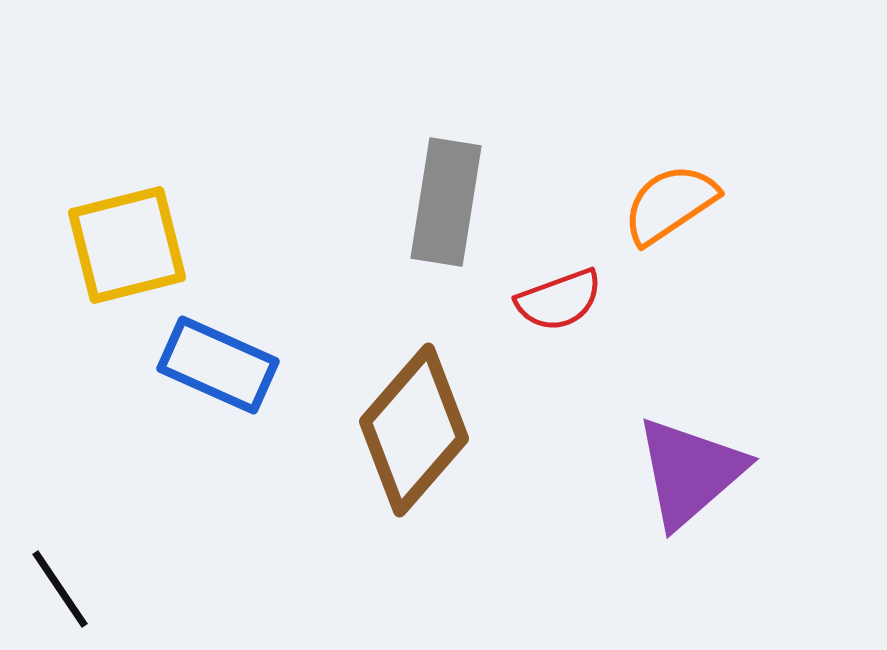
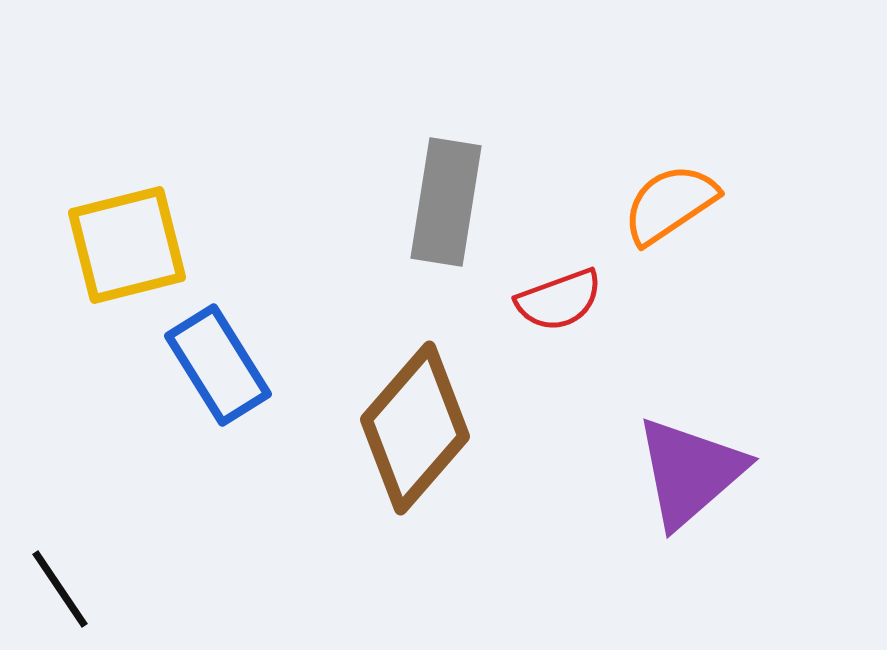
blue rectangle: rotated 34 degrees clockwise
brown diamond: moved 1 px right, 2 px up
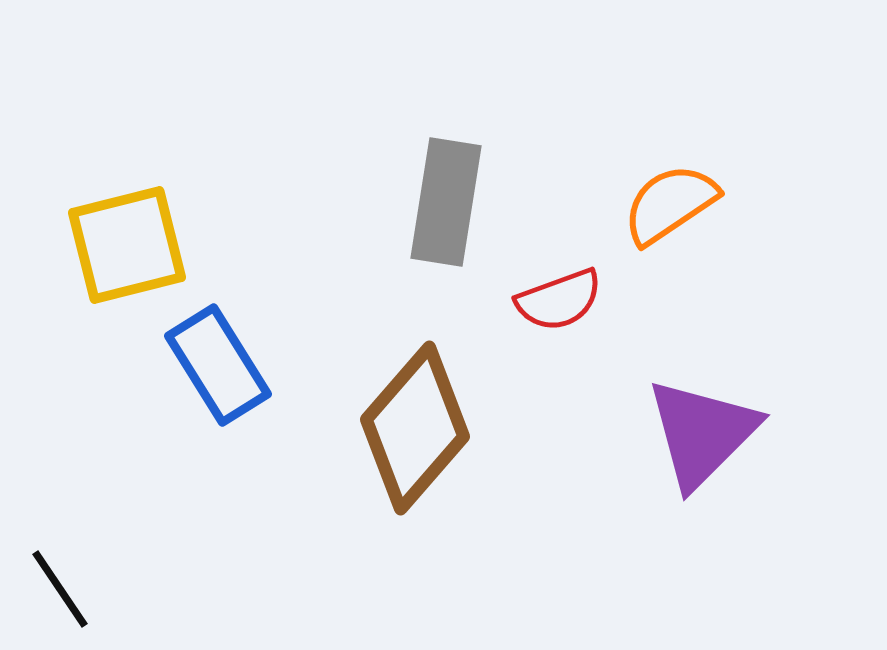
purple triangle: moved 12 px right, 39 px up; rotated 4 degrees counterclockwise
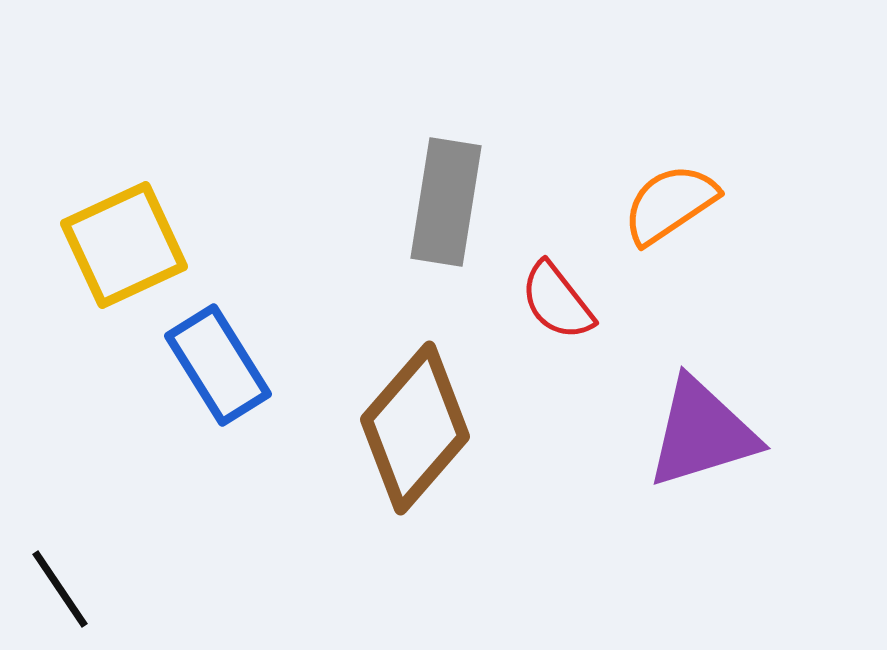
yellow square: moved 3 px left; rotated 11 degrees counterclockwise
red semicircle: moved 2 px left, 1 px down; rotated 72 degrees clockwise
purple triangle: rotated 28 degrees clockwise
